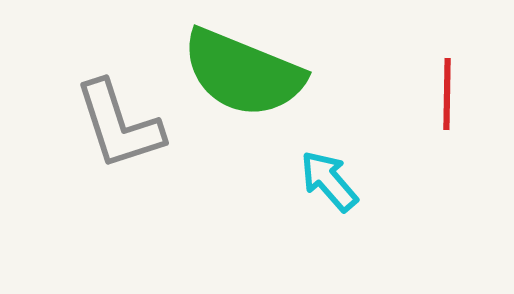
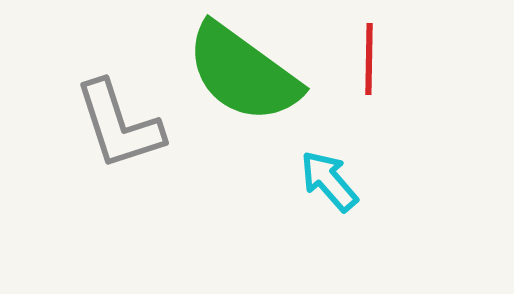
green semicircle: rotated 14 degrees clockwise
red line: moved 78 px left, 35 px up
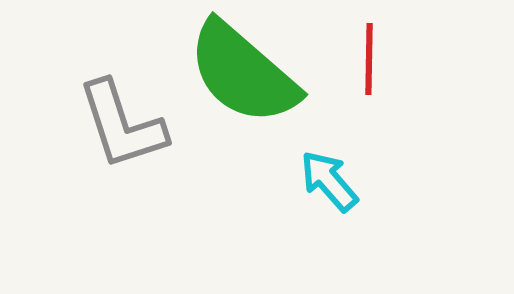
green semicircle: rotated 5 degrees clockwise
gray L-shape: moved 3 px right
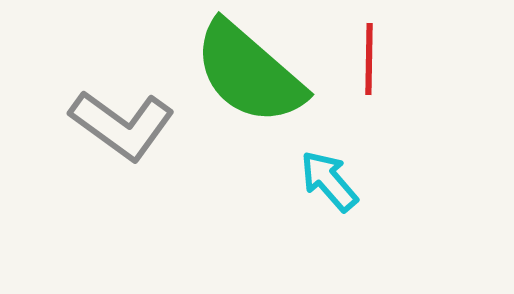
green semicircle: moved 6 px right
gray L-shape: rotated 36 degrees counterclockwise
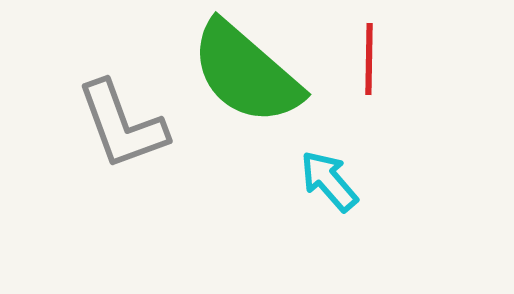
green semicircle: moved 3 px left
gray L-shape: rotated 34 degrees clockwise
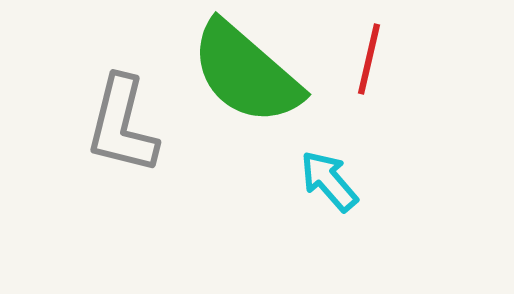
red line: rotated 12 degrees clockwise
gray L-shape: rotated 34 degrees clockwise
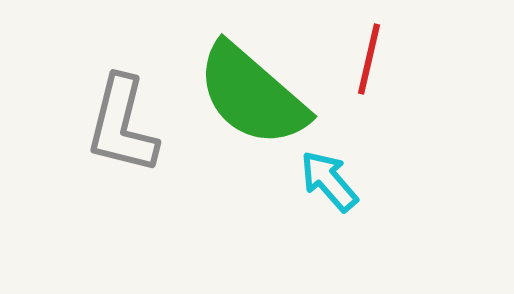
green semicircle: moved 6 px right, 22 px down
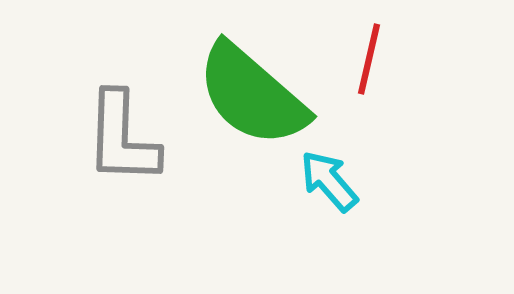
gray L-shape: moved 13 px down; rotated 12 degrees counterclockwise
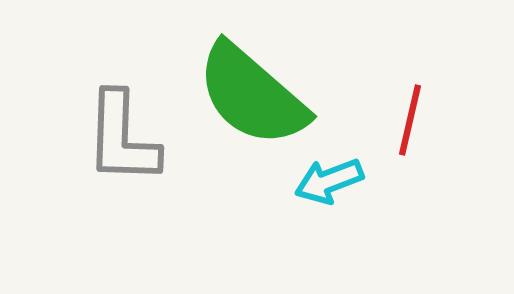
red line: moved 41 px right, 61 px down
cyan arrow: rotated 70 degrees counterclockwise
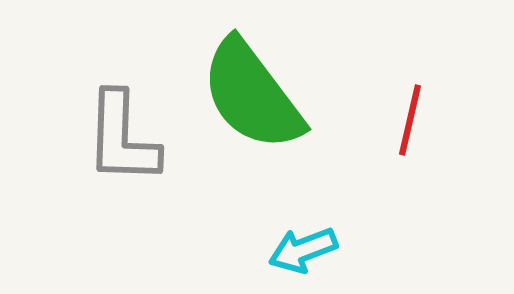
green semicircle: rotated 12 degrees clockwise
cyan arrow: moved 26 px left, 69 px down
